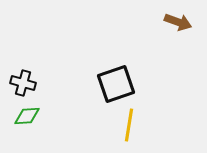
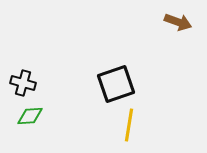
green diamond: moved 3 px right
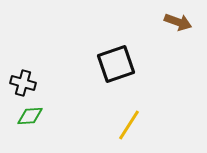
black square: moved 20 px up
yellow line: rotated 24 degrees clockwise
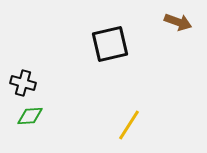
black square: moved 6 px left, 20 px up; rotated 6 degrees clockwise
